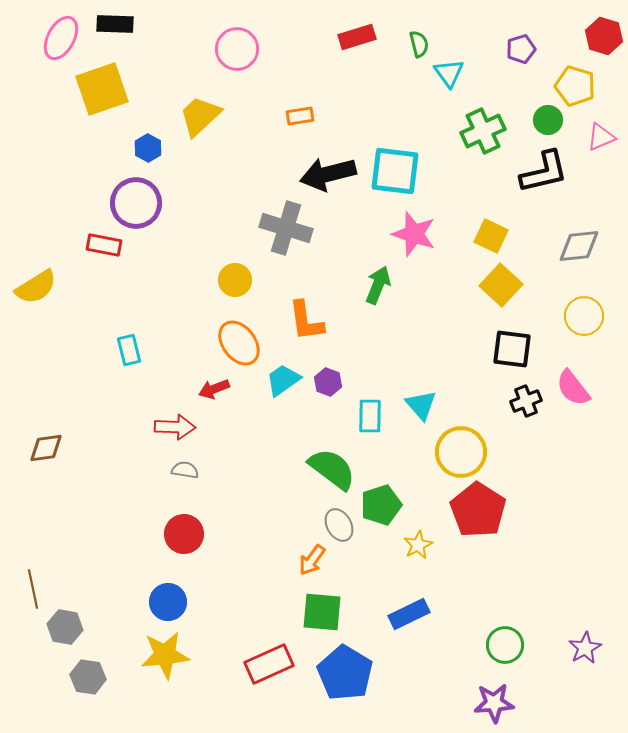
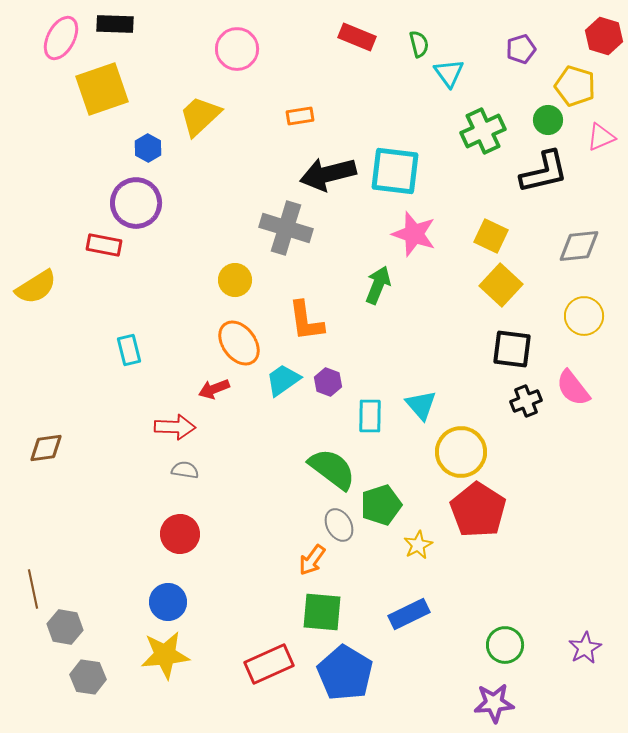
red rectangle at (357, 37): rotated 39 degrees clockwise
red circle at (184, 534): moved 4 px left
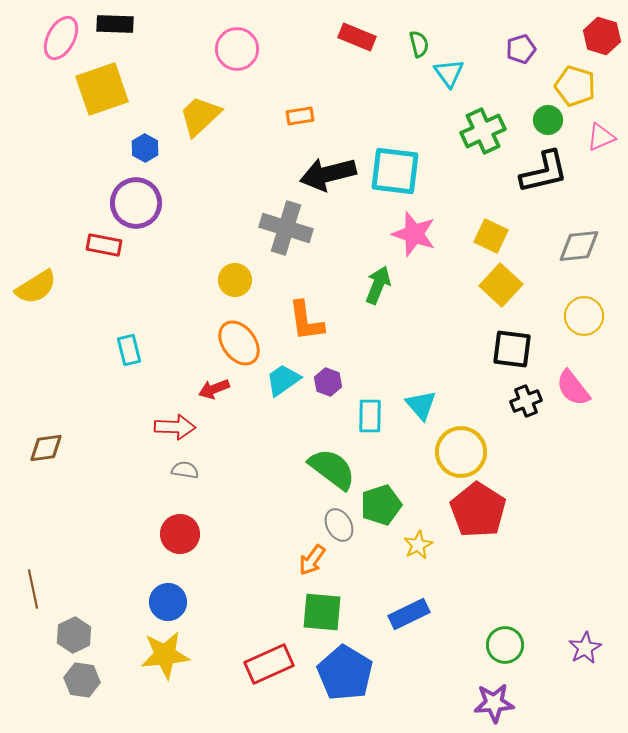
red hexagon at (604, 36): moved 2 px left
blue hexagon at (148, 148): moved 3 px left
gray hexagon at (65, 627): moved 9 px right, 8 px down; rotated 24 degrees clockwise
gray hexagon at (88, 677): moved 6 px left, 3 px down
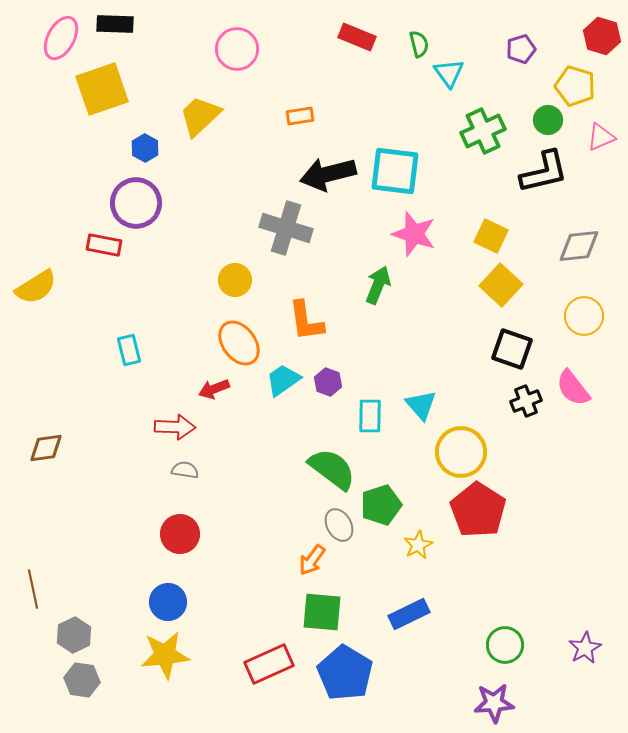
black square at (512, 349): rotated 12 degrees clockwise
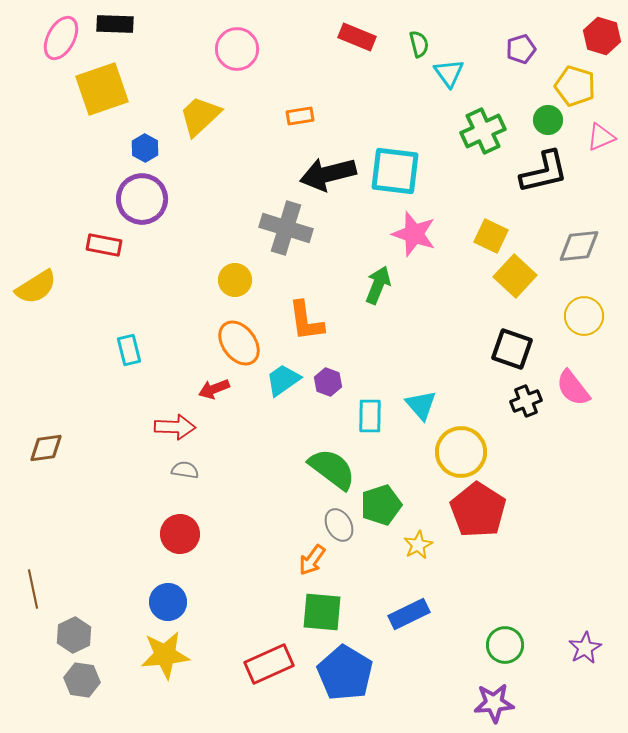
purple circle at (136, 203): moved 6 px right, 4 px up
yellow square at (501, 285): moved 14 px right, 9 px up
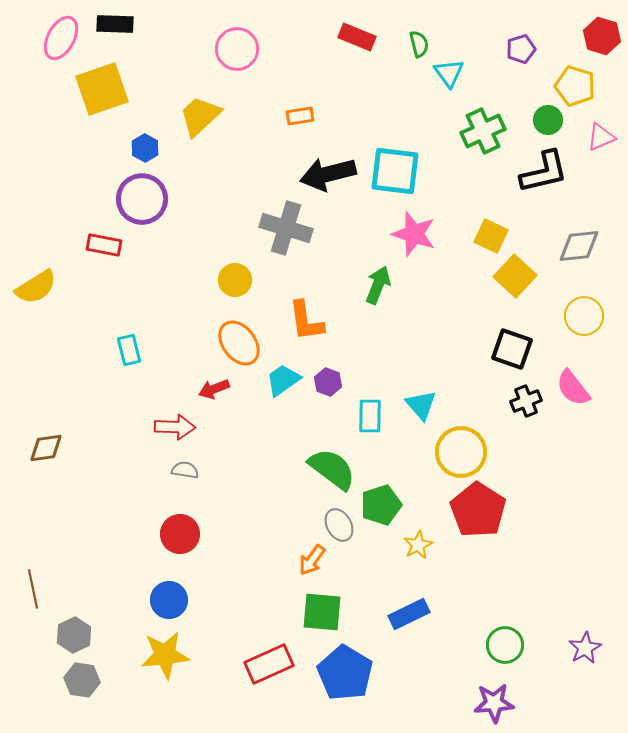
blue circle at (168, 602): moved 1 px right, 2 px up
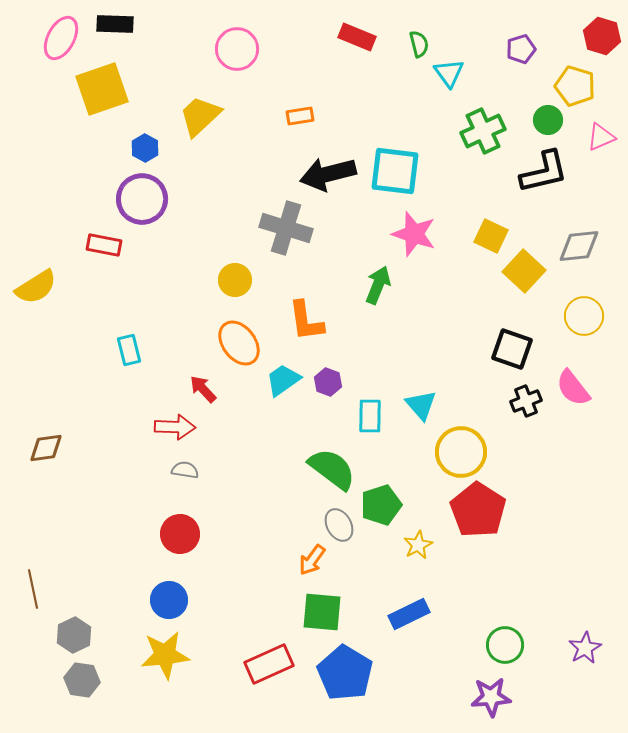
yellow square at (515, 276): moved 9 px right, 5 px up
red arrow at (214, 389): moved 11 px left; rotated 68 degrees clockwise
purple star at (494, 703): moved 3 px left, 6 px up
